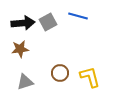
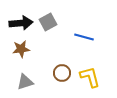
blue line: moved 6 px right, 21 px down
black arrow: moved 2 px left
brown star: moved 1 px right
brown circle: moved 2 px right
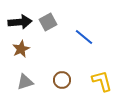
black arrow: moved 1 px left, 1 px up
blue line: rotated 24 degrees clockwise
brown star: rotated 18 degrees counterclockwise
brown circle: moved 7 px down
yellow L-shape: moved 12 px right, 4 px down
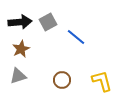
blue line: moved 8 px left
gray triangle: moved 7 px left, 6 px up
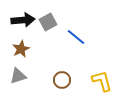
black arrow: moved 3 px right, 2 px up
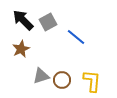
black arrow: rotated 130 degrees counterclockwise
gray triangle: moved 23 px right
yellow L-shape: moved 10 px left; rotated 20 degrees clockwise
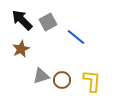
black arrow: moved 1 px left
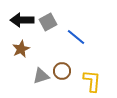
black arrow: rotated 45 degrees counterclockwise
brown circle: moved 9 px up
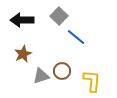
gray square: moved 11 px right, 6 px up; rotated 18 degrees counterclockwise
brown star: moved 2 px right, 5 px down
